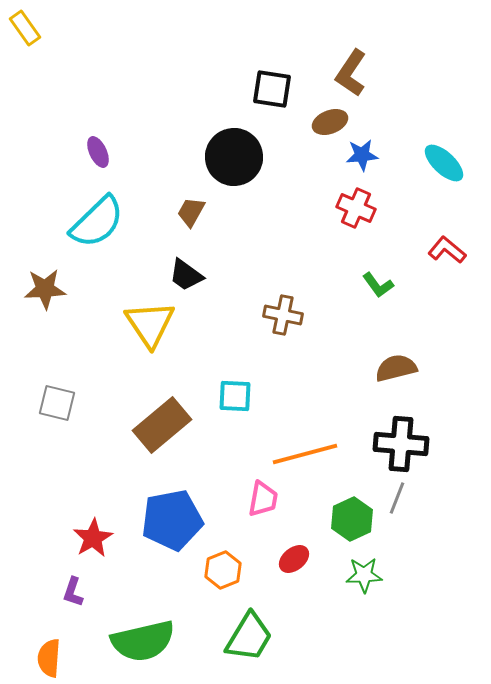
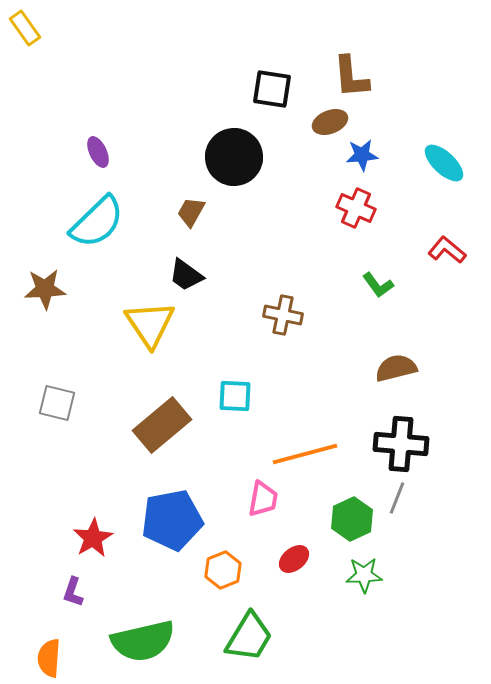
brown L-shape: moved 4 px down; rotated 39 degrees counterclockwise
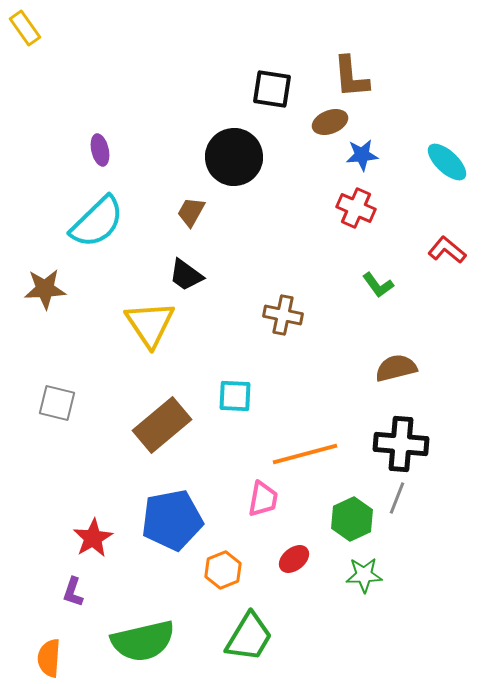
purple ellipse: moved 2 px right, 2 px up; rotated 12 degrees clockwise
cyan ellipse: moved 3 px right, 1 px up
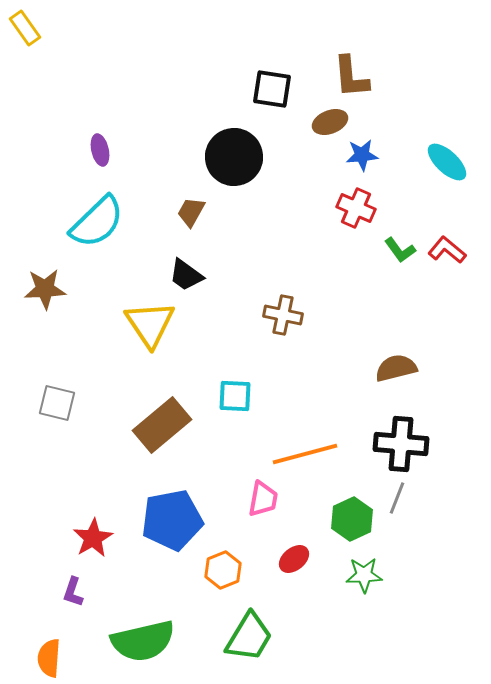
green L-shape: moved 22 px right, 35 px up
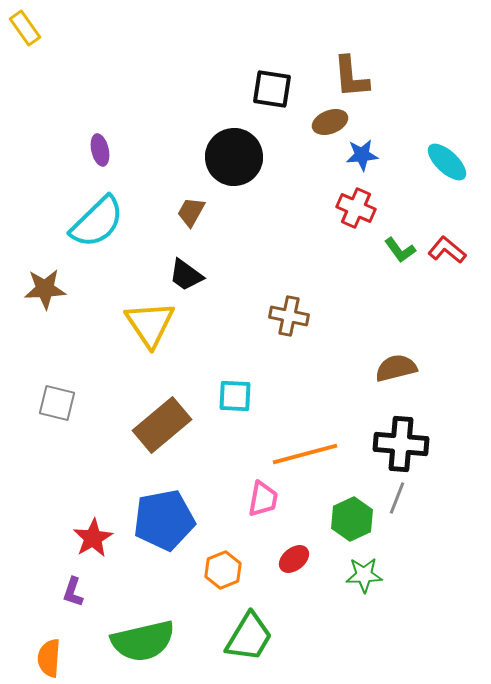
brown cross: moved 6 px right, 1 px down
blue pentagon: moved 8 px left
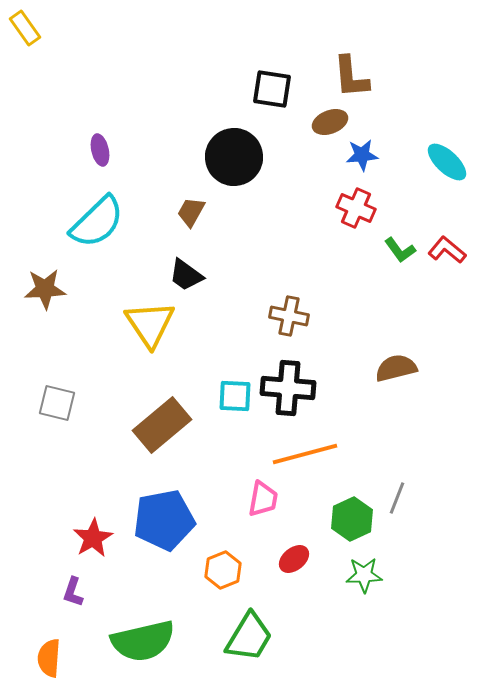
black cross: moved 113 px left, 56 px up
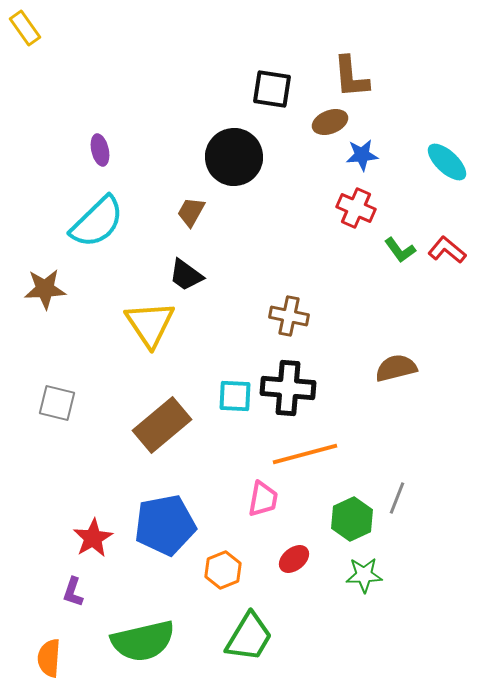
blue pentagon: moved 1 px right, 5 px down
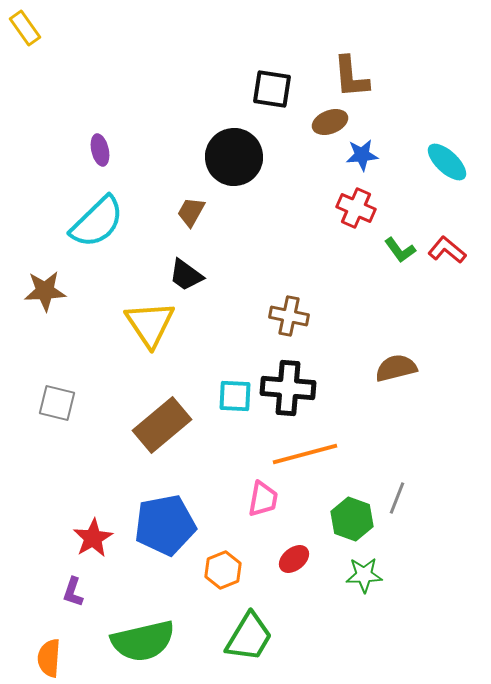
brown star: moved 2 px down
green hexagon: rotated 15 degrees counterclockwise
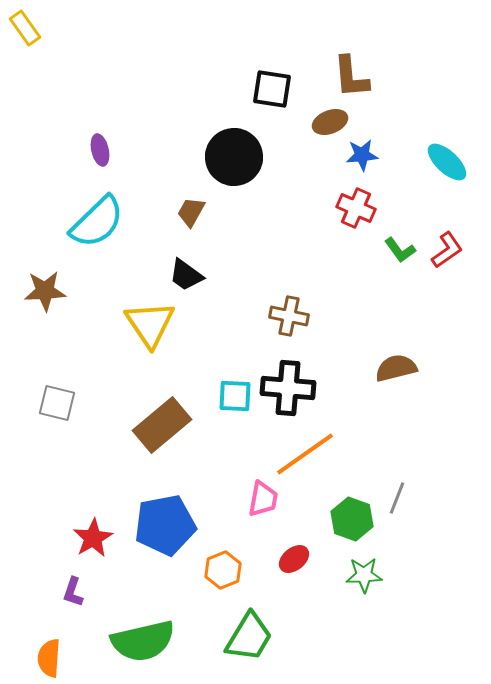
red L-shape: rotated 105 degrees clockwise
orange line: rotated 20 degrees counterclockwise
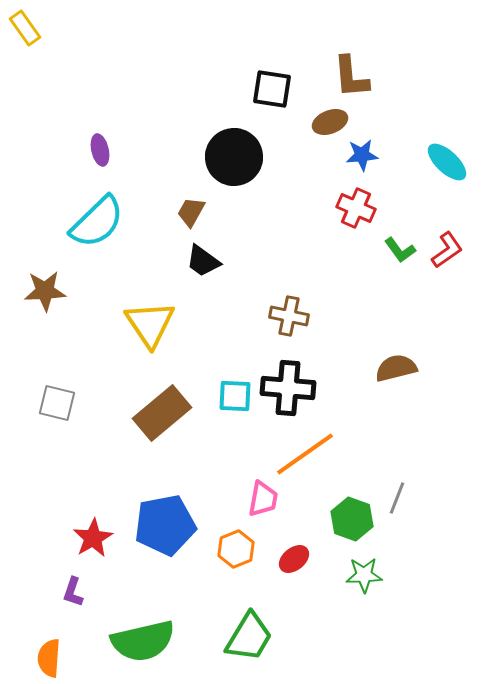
black trapezoid: moved 17 px right, 14 px up
brown rectangle: moved 12 px up
orange hexagon: moved 13 px right, 21 px up
